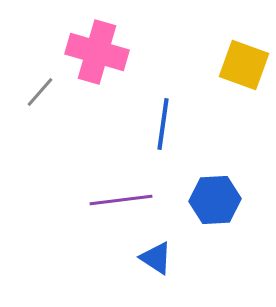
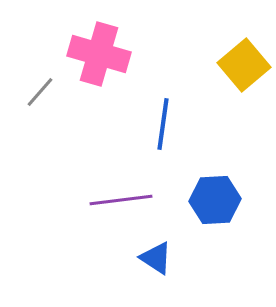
pink cross: moved 2 px right, 2 px down
yellow square: rotated 30 degrees clockwise
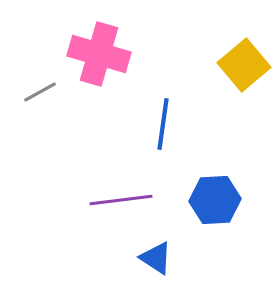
gray line: rotated 20 degrees clockwise
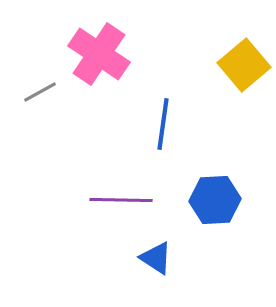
pink cross: rotated 18 degrees clockwise
purple line: rotated 8 degrees clockwise
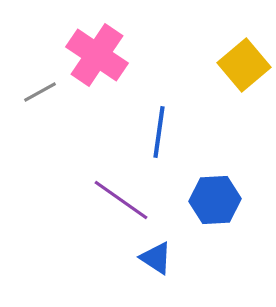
pink cross: moved 2 px left, 1 px down
blue line: moved 4 px left, 8 px down
purple line: rotated 34 degrees clockwise
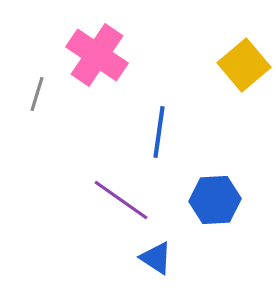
gray line: moved 3 px left, 2 px down; rotated 44 degrees counterclockwise
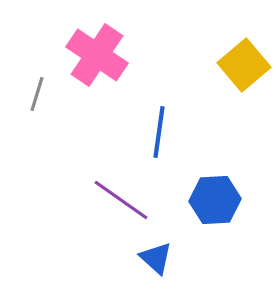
blue triangle: rotated 9 degrees clockwise
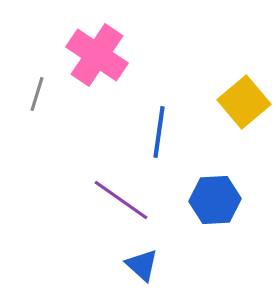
yellow square: moved 37 px down
blue triangle: moved 14 px left, 7 px down
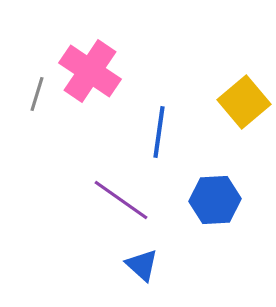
pink cross: moved 7 px left, 16 px down
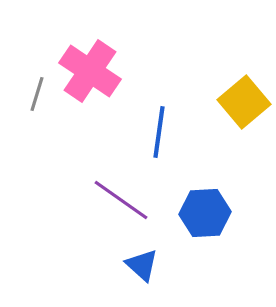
blue hexagon: moved 10 px left, 13 px down
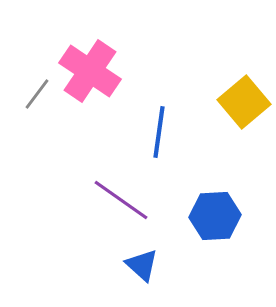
gray line: rotated 20 degrees clockwise
blue hexagon: moved 10 px right, 3 px down
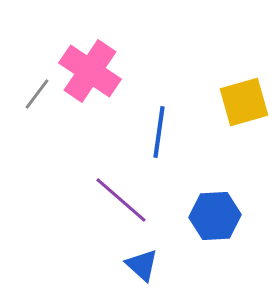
yellow square: rotated 24 degrees clockwise
purple line: rotated 6 degrees clockwise
